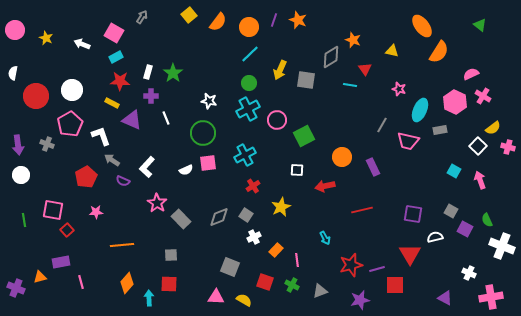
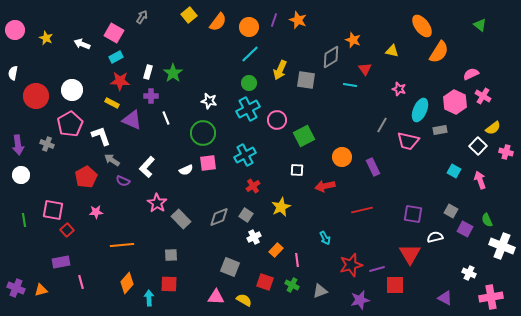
pink cross at (508, 147): moved 2 px left, 5 px down
orange triangle at (40, 277): moved 1 px right, 13 px down
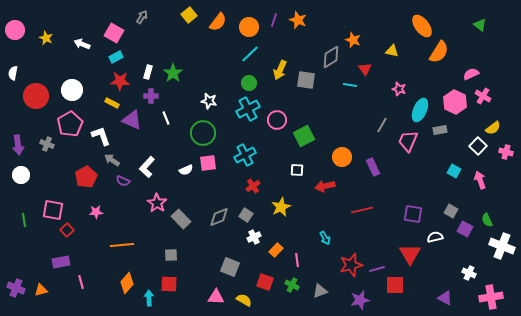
pink trapezoid at (408, 141): rotated 100 degrees clockwise
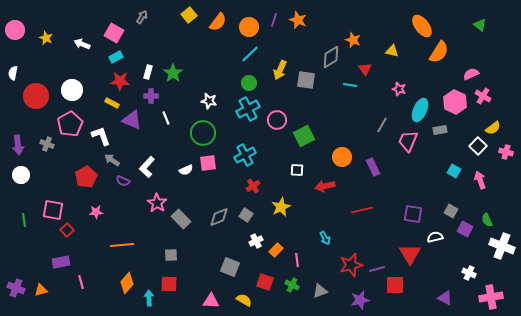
white cross at (254, 237): moved 2 px right, 4 px down
pink triangle at (216, 297): moved 5 px left, 4 px down
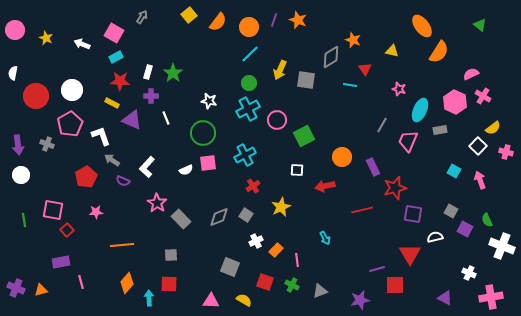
red star at (351, 265): moved 44 px right, 77 px up
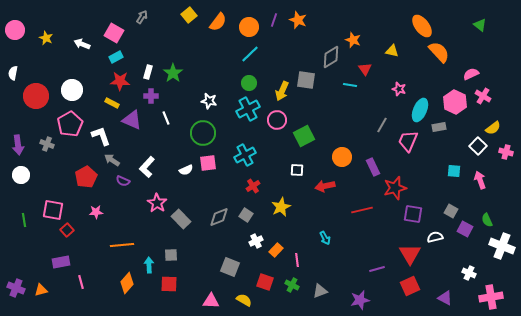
orange semicircle at (439, 52): rotated 75 degrees counterclockwise
yellow arrow at (280, 70): moved 2 px right, 21 px down
gray rectangle at (440, 130): moved 1 px left, 3 px up
cyan square at (454, 171): rotated 24 degrees counterclockwise
red square at (395, 285): moved 15 px right, 1 px down; rotated 24 degrees counterclockwise
cyan arrow at (149, 298): moved 33 px up
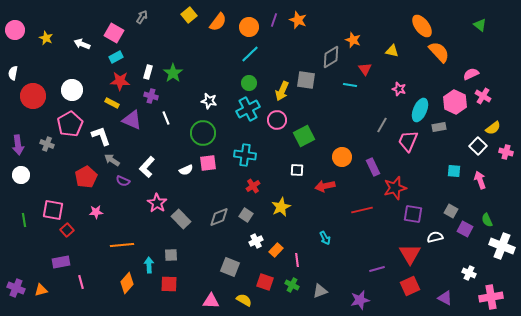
red circle at (36, 96): moved 3 px left
purple cross at (151, 96): rotated 16 degrees clockwise
cyan cross at (245, 155): rotated 35 degrees clockwise
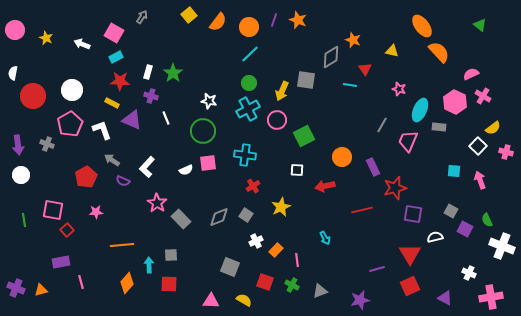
gray rectangle at (439, 127): rotated 16 degrees clockwise
green circle at (203, 133): moved 2 px up
white L-shape at (101, 136): moved 1 px right, 6 px up
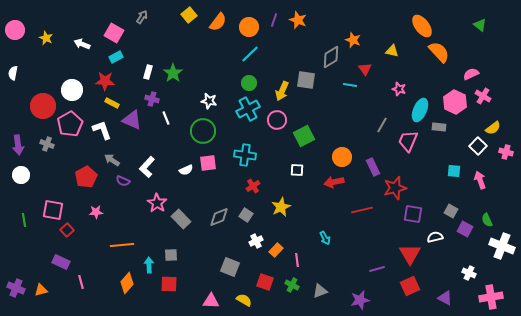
red star at (120, 81): moved 15 px left
red circle at (33, 96): moved 10 px right, 10 px down
purple cross at (151, 96): moved 1 px right, 3 px down
red arrow at (325, 186): moved 9 px right, 4 px up
purple rectangle at (61, 262): rotated 36 degrees clockwise
